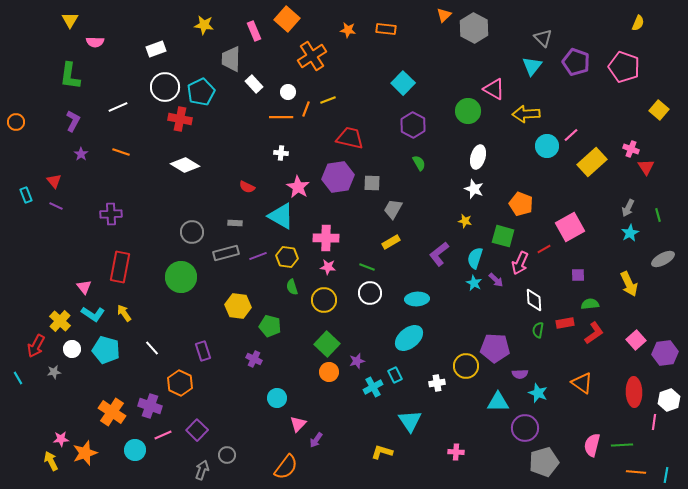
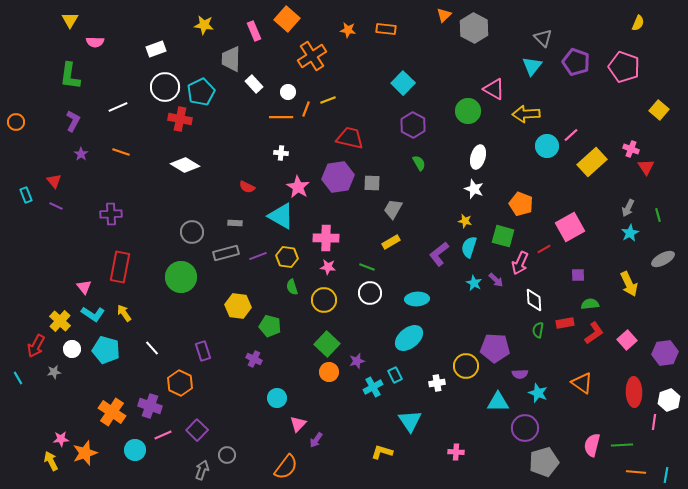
cyan semicircle at (475, 258): moved 6 px left, 11 px up
pink square at (636, 340): moved 9 px left
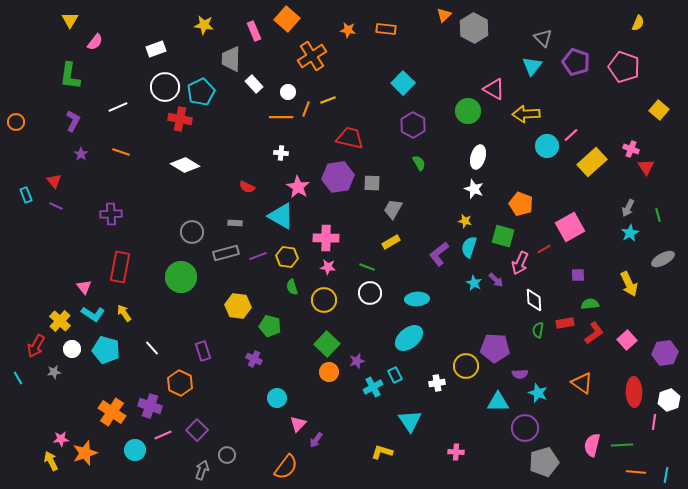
pink semicircle at (95, 42): rotated 54 degrees counterclockwise
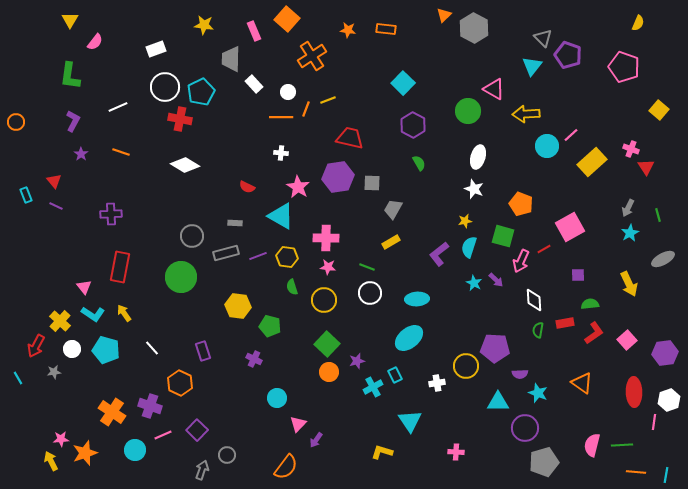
purple pentagon at (576, 62): moved 8 px left, 7 px up
yellow star at (465, 221): rotated 24 degrees counterclockwise
gray circle at (192, 232): moved 4 px down
pink arrow at (520, 263): moved 1 px right, 2 px up
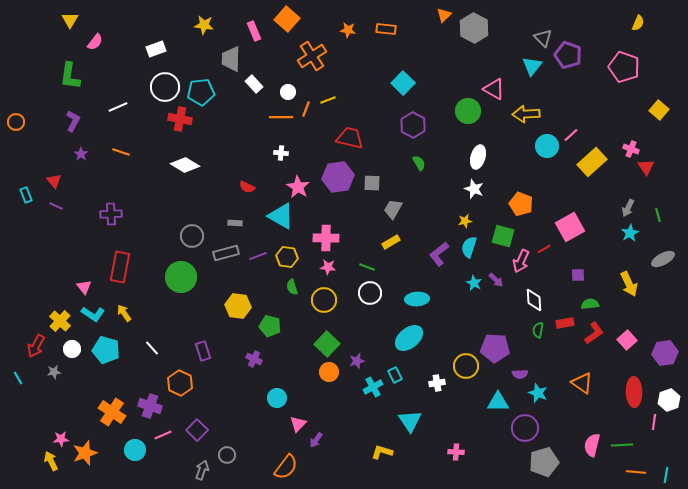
cyan pentagon at (201, 92): rotated 20 degrees clockwise
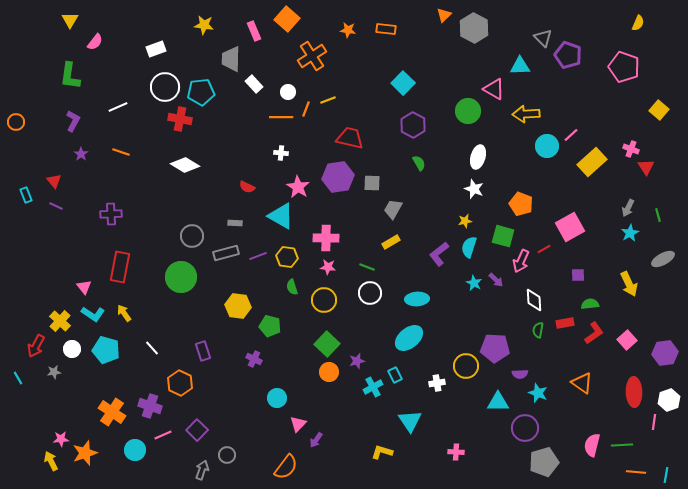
cyan triangle at (532, 66): moved 12 px left; rotated 50 degrees clockwise
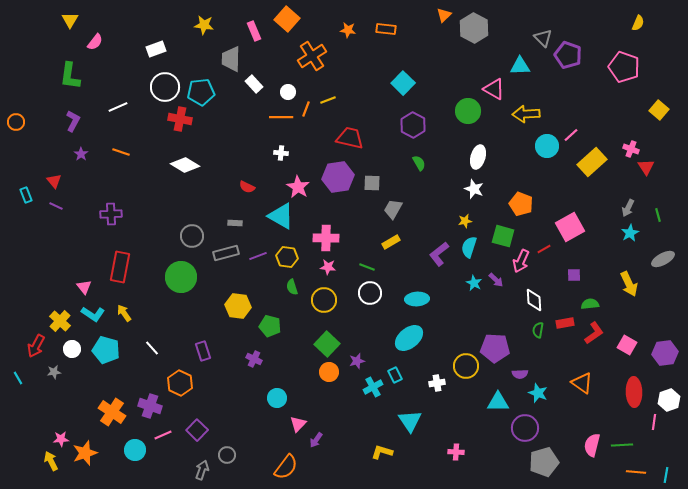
purple square at (578, 275): moved 4 px left
pink square at (627, 340): moved 5 px down; rotated 18 degrees counterclockwise
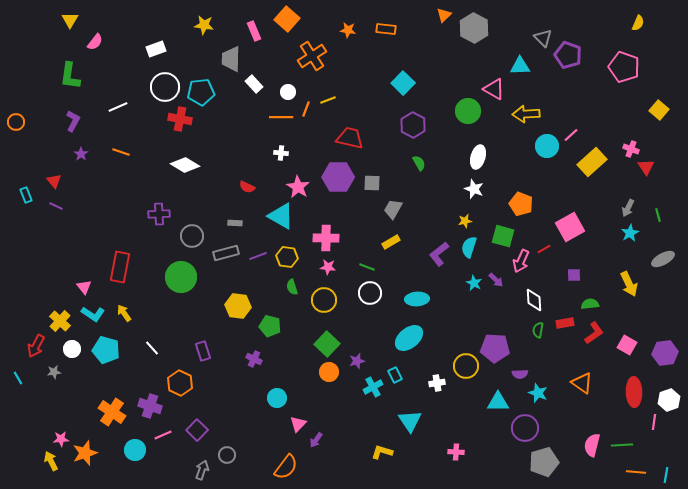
purple hexagon at (338, 177): rotated 8 degrees clockwise
purple cross at (111, 214): moved 48 px right
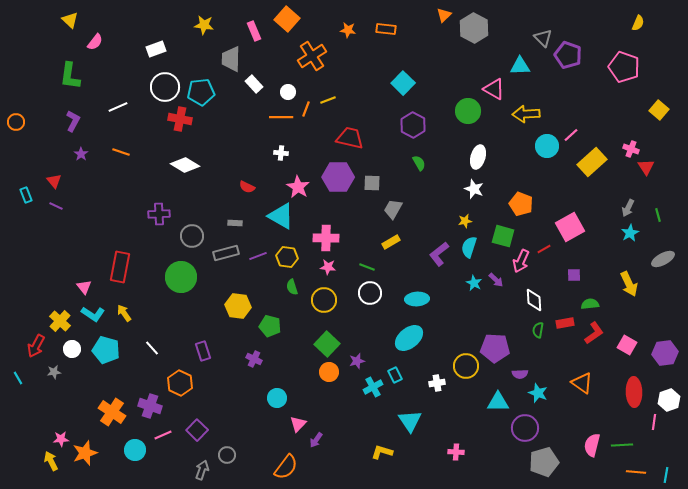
yellow triangle at (70, 20): rotated 18 degrees counterclockwise
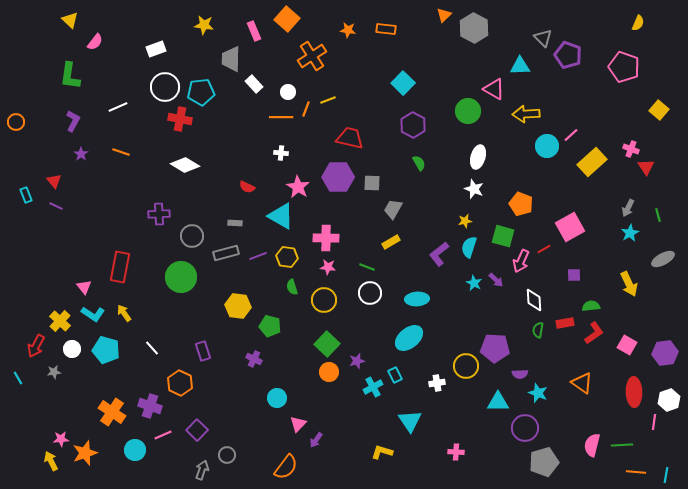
green semicircle at (590, 304): moved 1 px right, 2 px down
